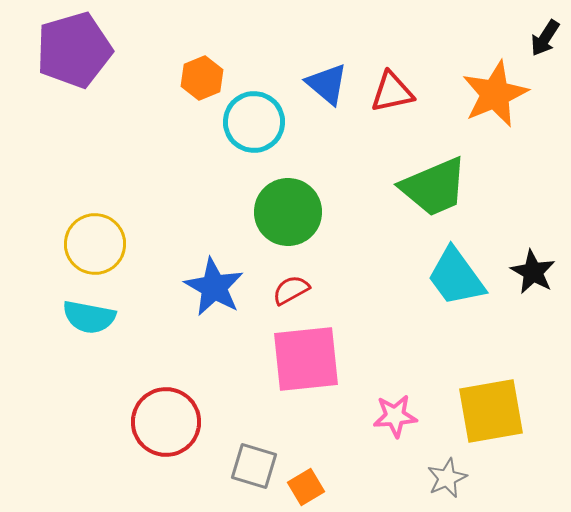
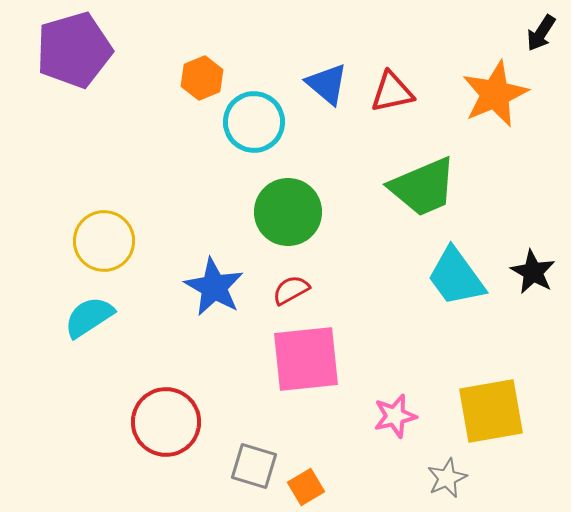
black arrow: moved 4 px left, 5 px up
green trapezoid: moved 11 px left
yellow circle: moved 9 px right, 3 px up
cyan semicircle: rotated 136 degrees clockwise
pink star: rotated 9 degrees counterclockwise
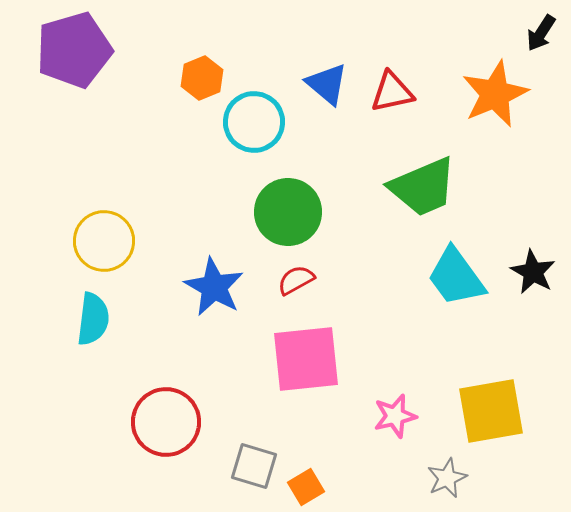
red semicircle: moved 5 px right, 10 px up
cyan semicircle: moved 4 px right, 2 px down; rotated 130 degrees clockwise
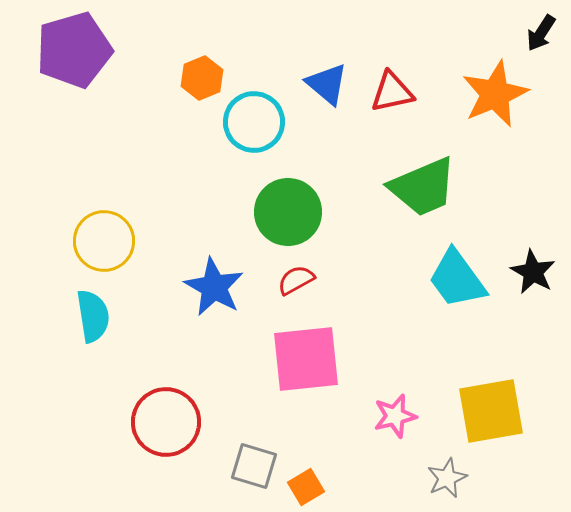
cyan trapezoid: moved 1 px right, 2 px down
cyan semicircle: moved 3 px up; rotated 16 degrees counterclockwise
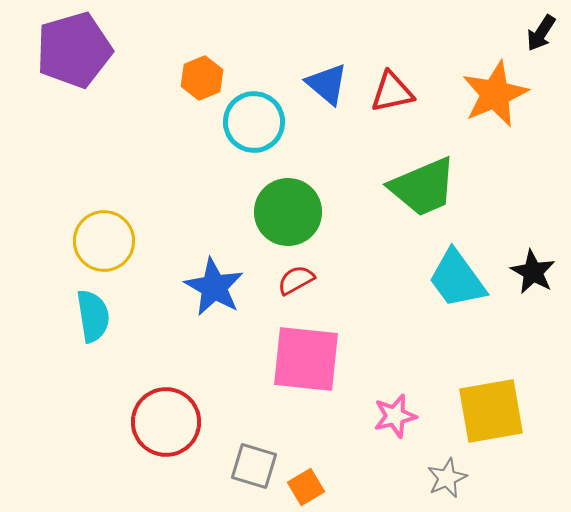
pink square: rotated 12 degrees clockwise
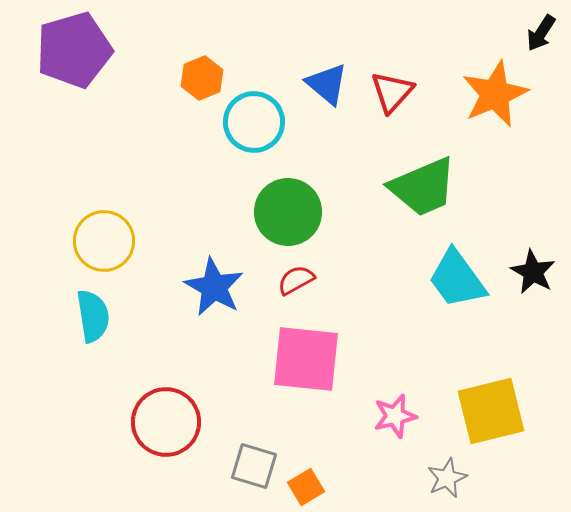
red triangle: rotated 36 degrees counterclockwise
yellow square: rotated 4 degrees counterclockwise
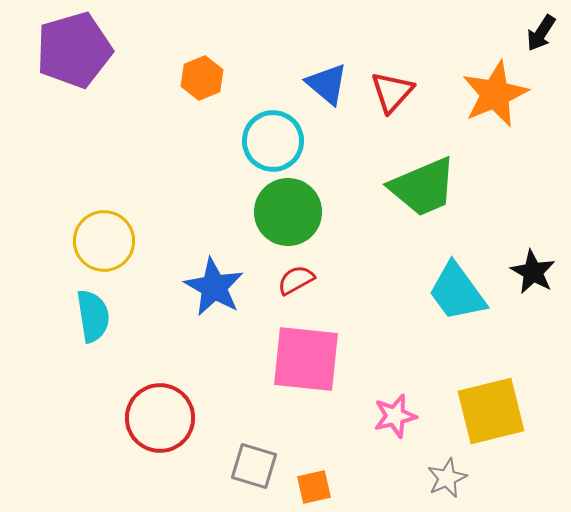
cyan circle: moved 19 px right, 19 px down
cyan trapezoid: moved 13 px down
red circle: moved 6 px left, 4 px up
orange square: moved 8 px right; rotated 18 degrees clockwise
